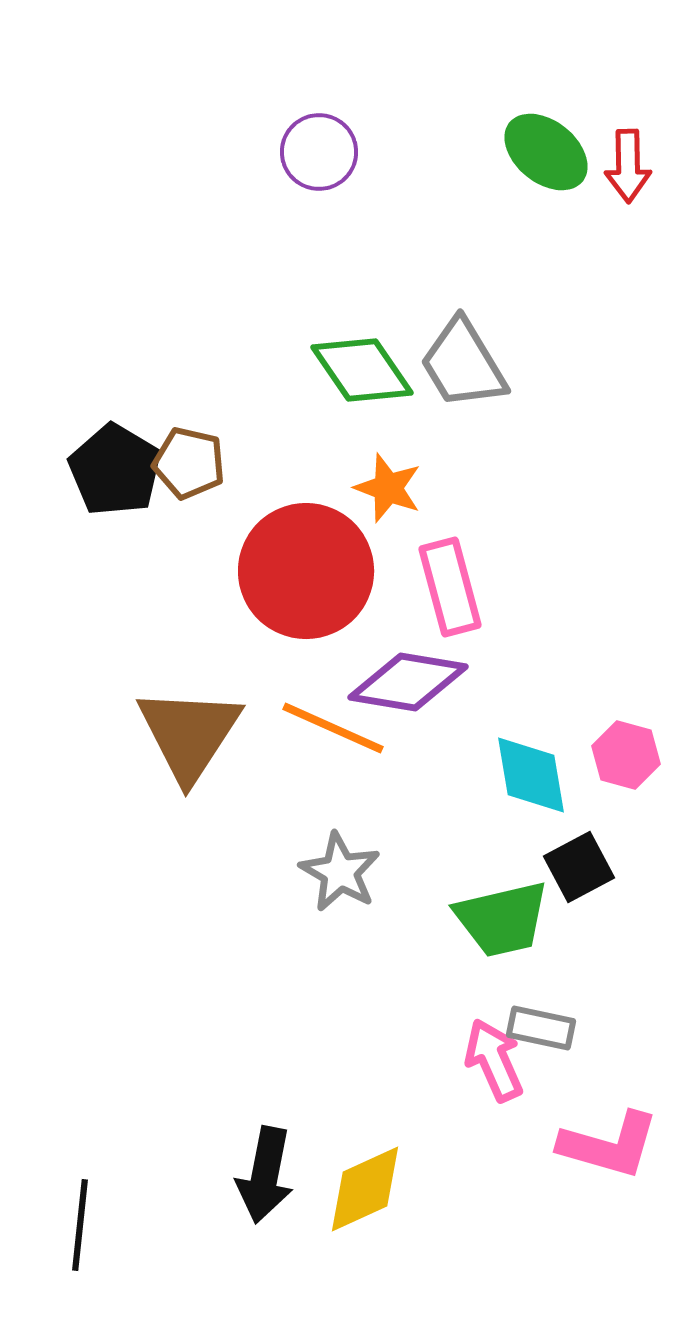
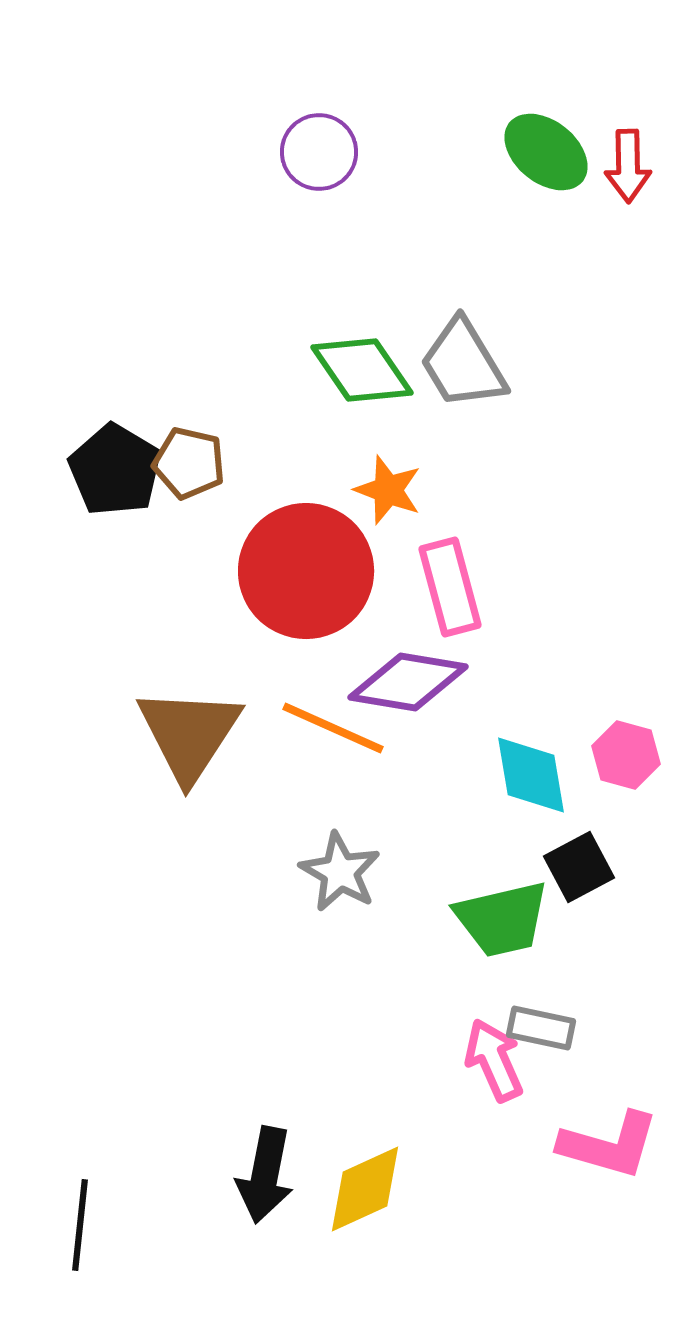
orange star: moved 2 px down
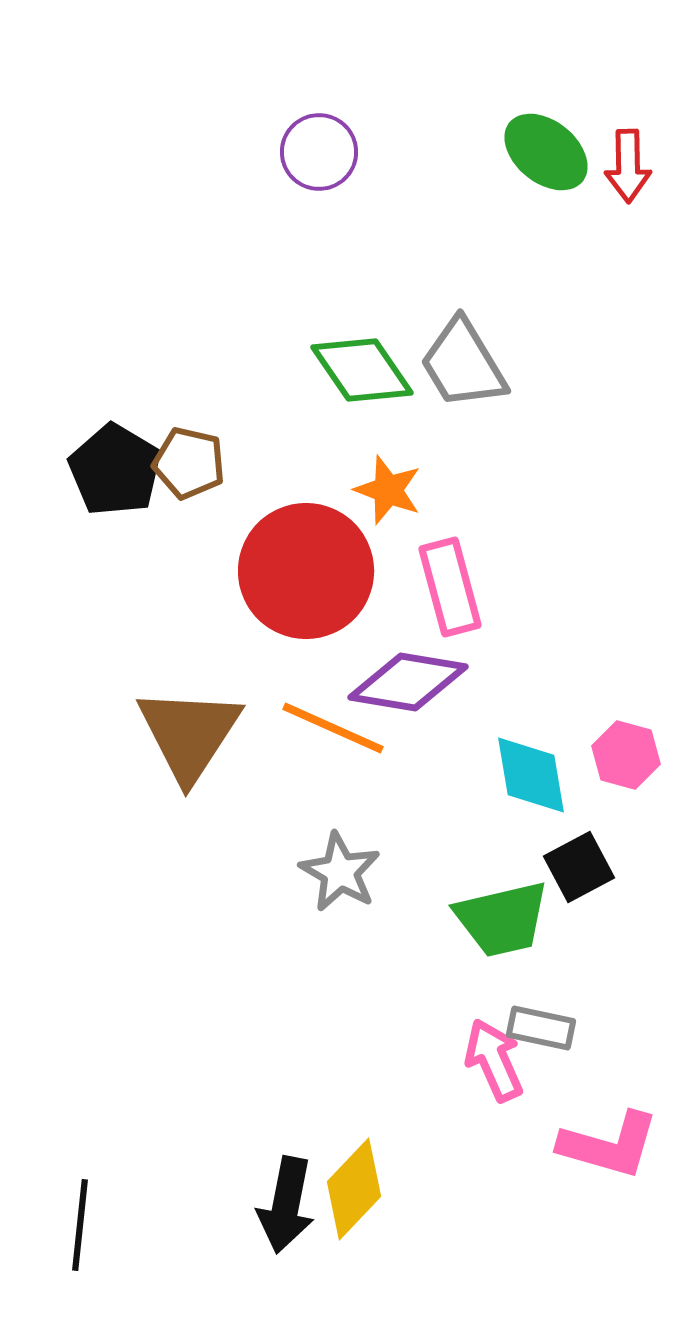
black arrow: moved 21 px right, 30 px down
yellow diamond: moved 11 px left; rotated 22 degrees counterclockwise
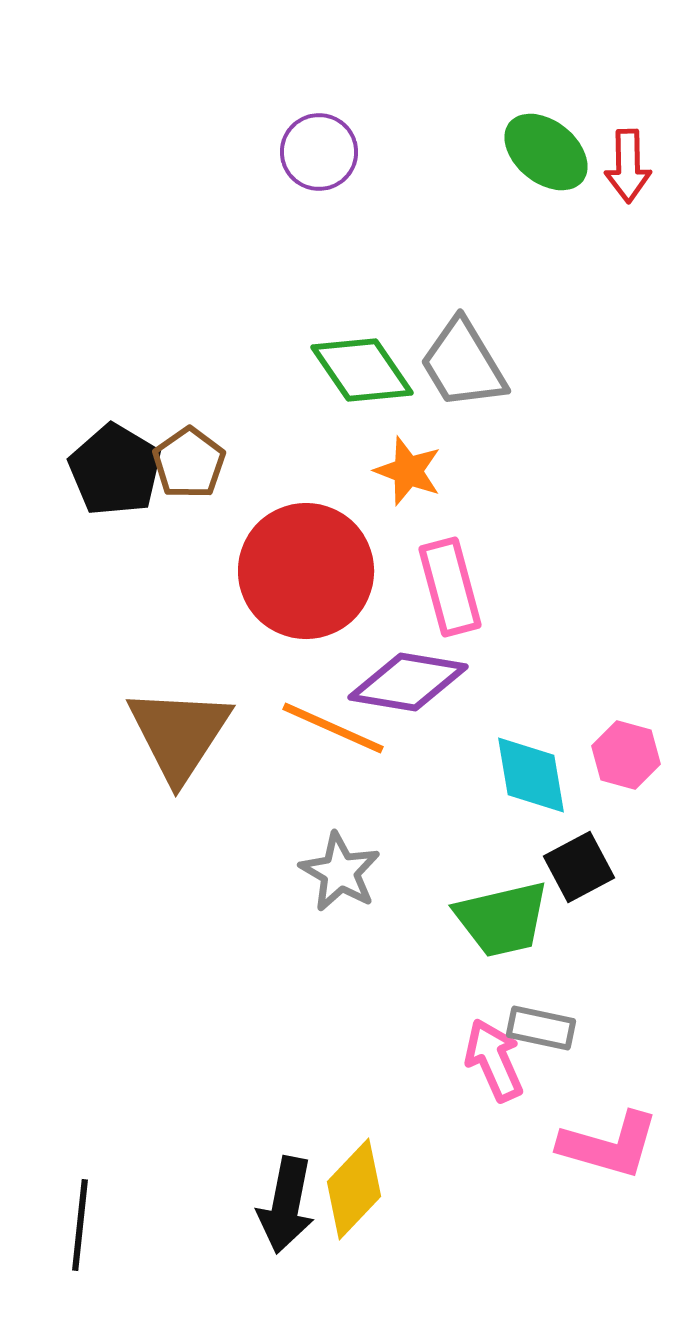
brown pentagon: rotated 24 degrees clockwise
orange star: moved 20 px right, 19 px up
brown triangle: moved 10 px left
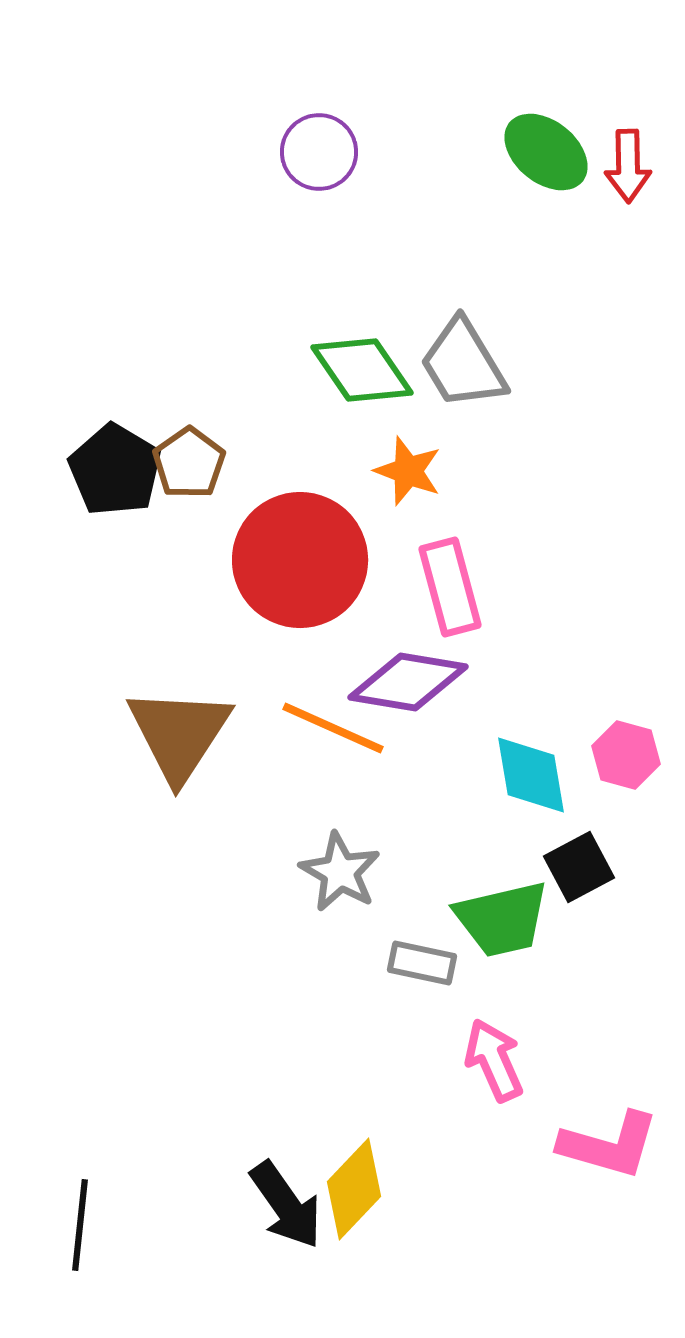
red circle: moved 6 px left, 11 px up
gray rectangle: moved 119 px left, 65 px up
black arrow: rotated 46 degrees counterclockwise
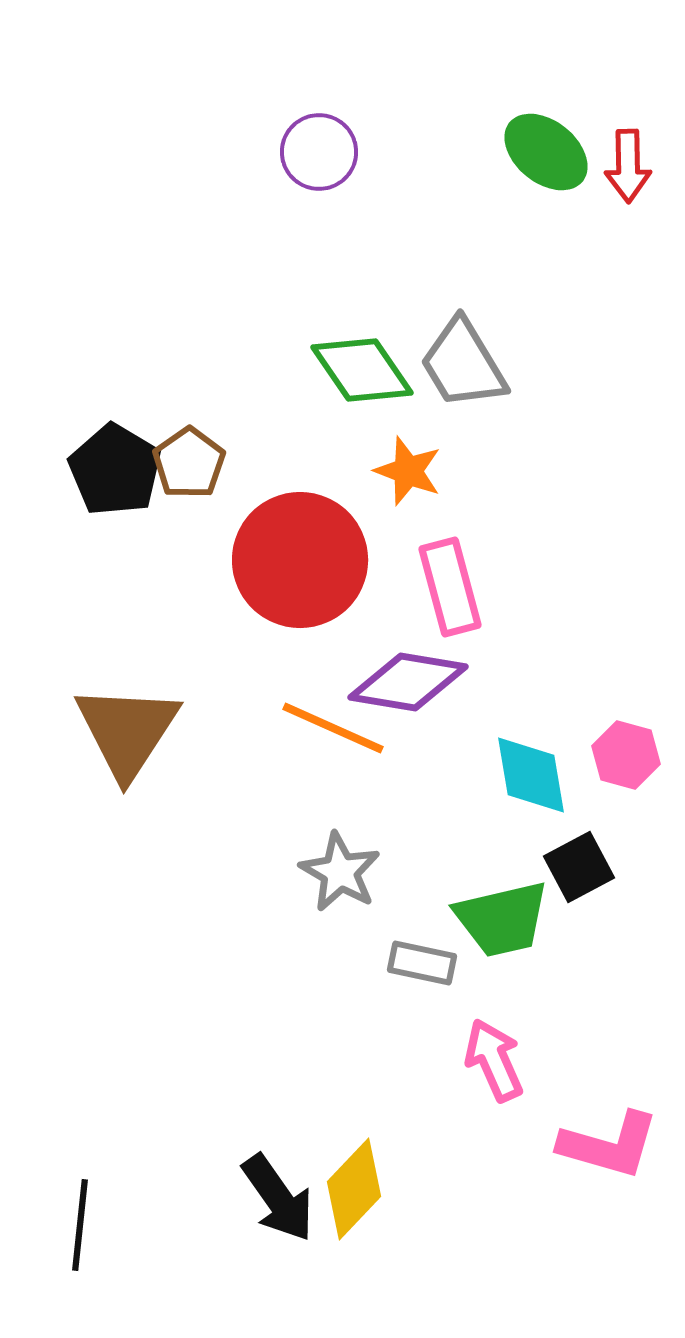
brown triangle: moved 52 px left, 3 px up
black arrow: moved 8 px left, 7 px up
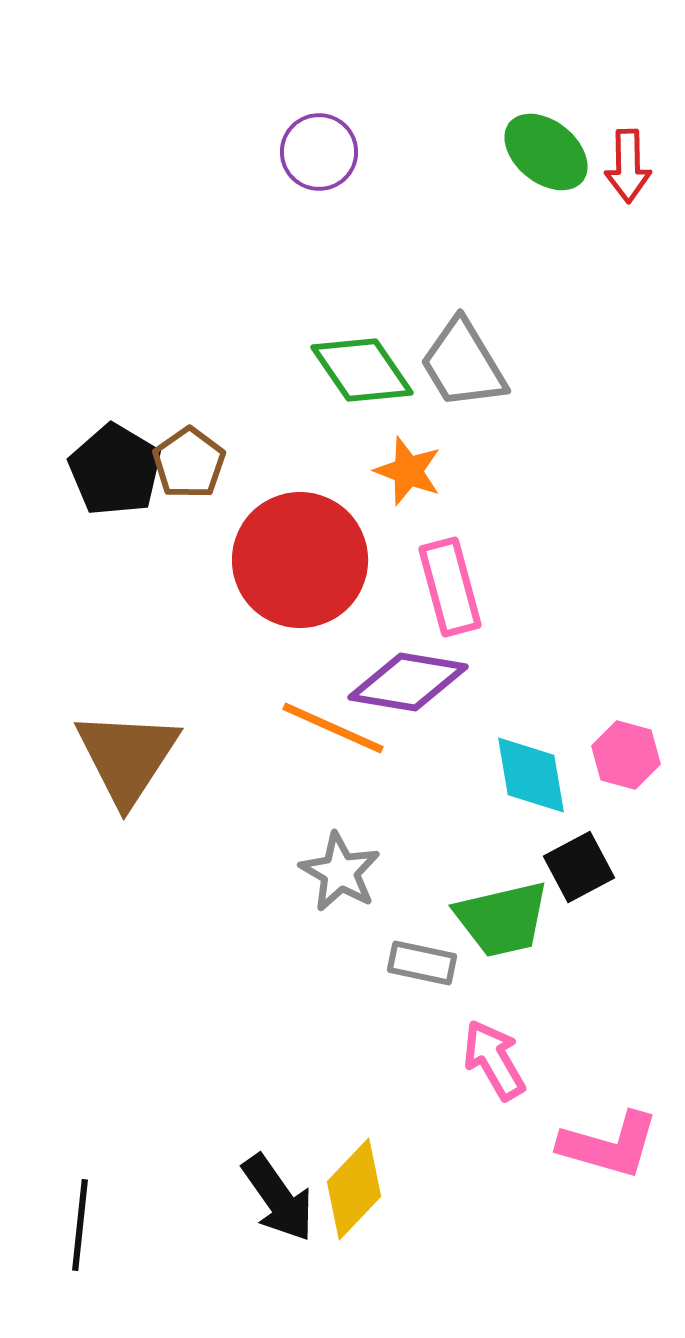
brown triangle: moved 26 px down
pink arrow: rotated 6 degrees counterclockwise
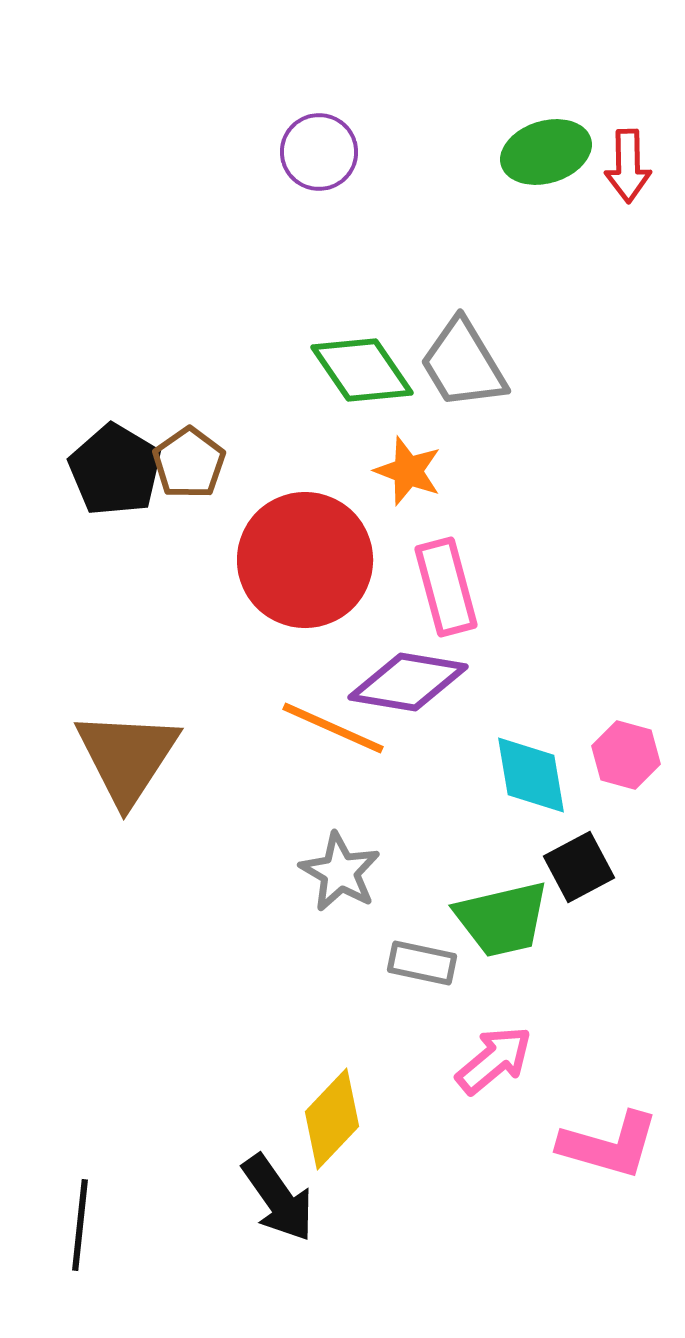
green ellipse: rotated 56 degrees counterclockwise
red circle: moved 5 px right
pink rectangle: moved 4 px left
pink arrow: rotated 80 degrees clockwise
yellow diamond: moved 22 px left, 70 px up
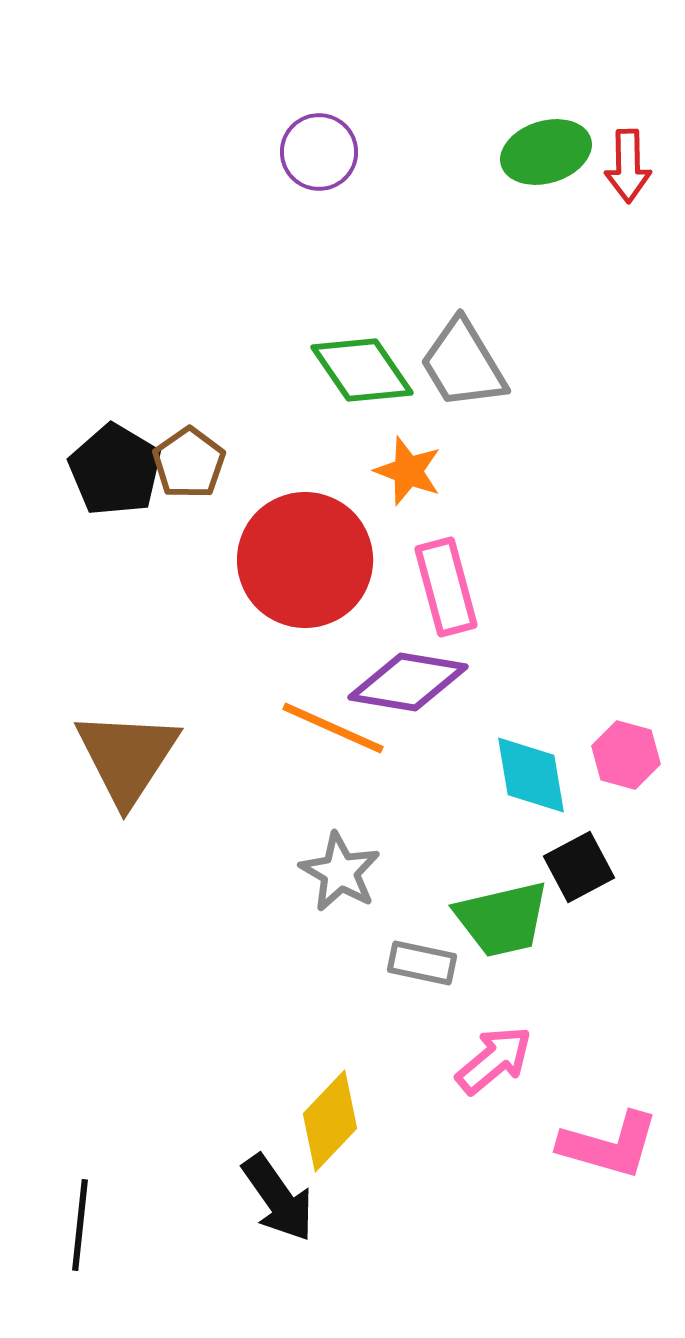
yellow diamond: moved 2 px left, 2 px down
